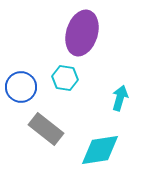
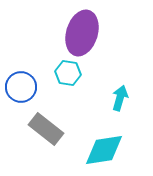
cyan hexagon: moved 3 px right, 5 px up
cyan diamond: moved 4 px right
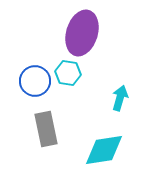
blue circle: moved 14 px right, 6 px up
gray rectangle: rotated 40 degrees clockwise
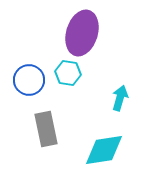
blue circle: moved 6 px left, 1 px up
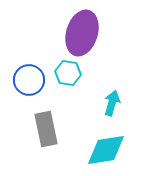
cyan arrow: moved 8 px left, 5 px down
cyan diamond: moved 2 px right
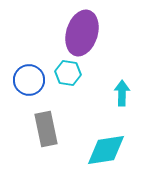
cyan arrow: moved 10 px right, 10 px up; rotated 15 degrees counterclockwise
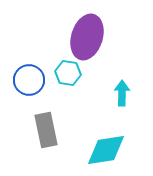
purple ellipse: moved 5 px right, 4 px down
gray rectangle: moved 1 px down
